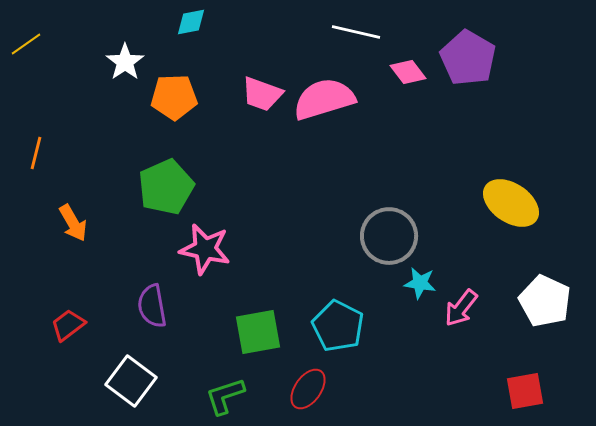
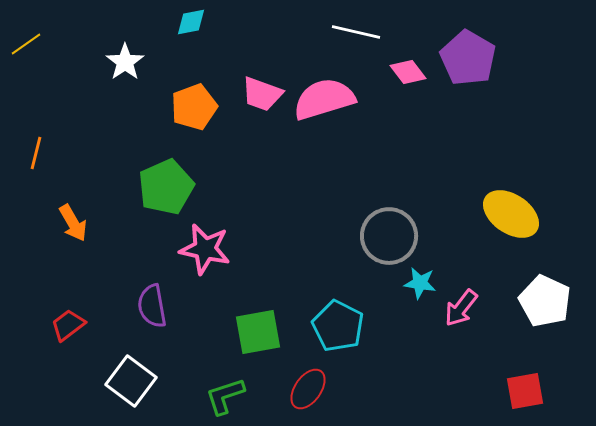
orange pentagon: moved 20 px right, 10 px down; rotated 18 degrees counterclockwise
yellow ellipse: moved 11 px down
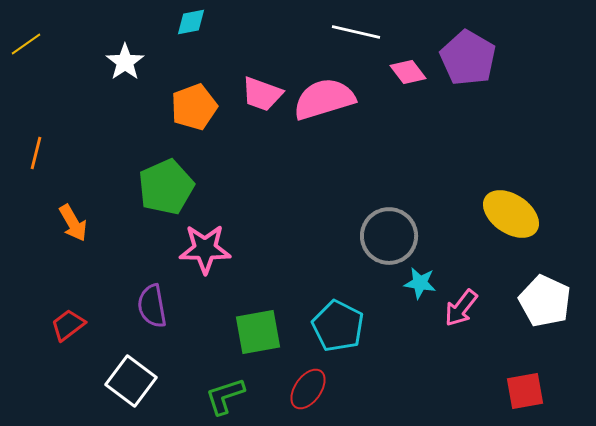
pink star: rotated 12 degrees counterclockwise
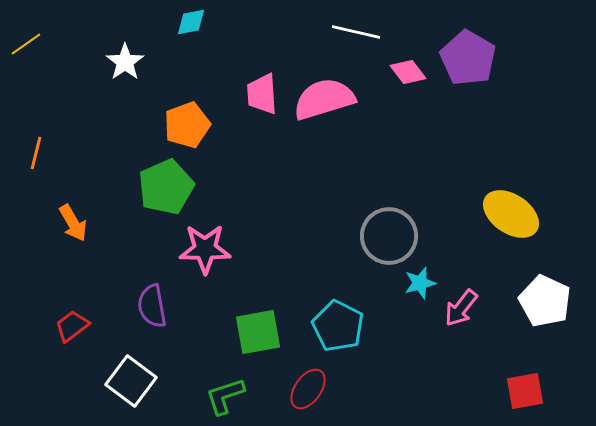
pink trapezoid: rotated 66 degrees clockwise
orange pentagon: moved 7 px left, 18 px down
cyan star: rotated 24 degrees counterclockwise
red trapezoid: moved 4 px right, 1 px down
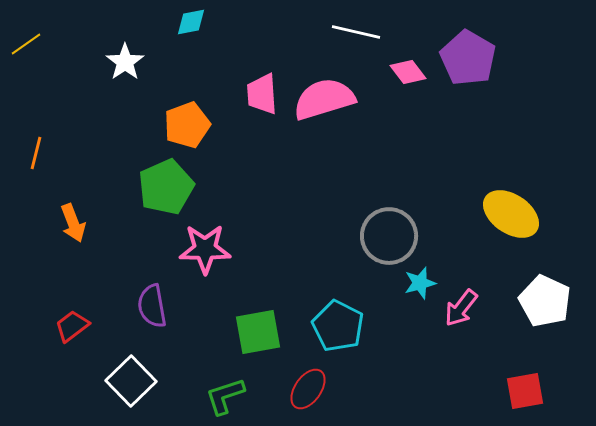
orange arrow: rotated 9 degrees clockwise
white square: rotated 9 degrees clockwise
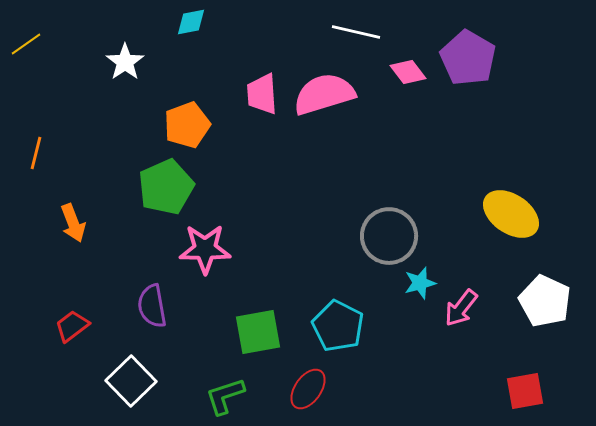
pink semicircle: moved 5 px up
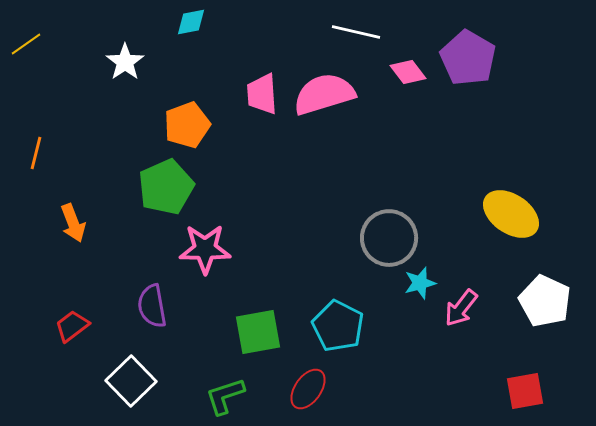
gray circle: moved 2 px down
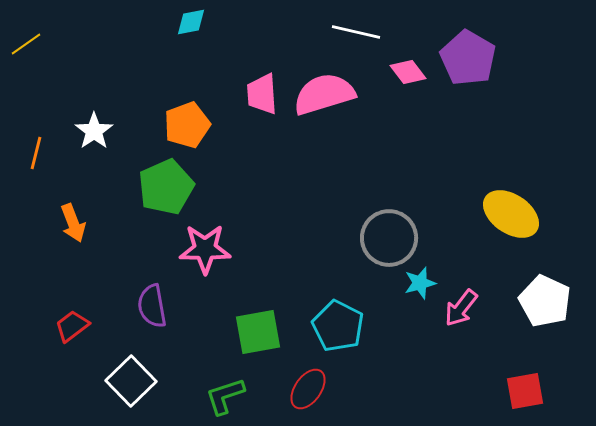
white star: moved 31 px left, 69 px down
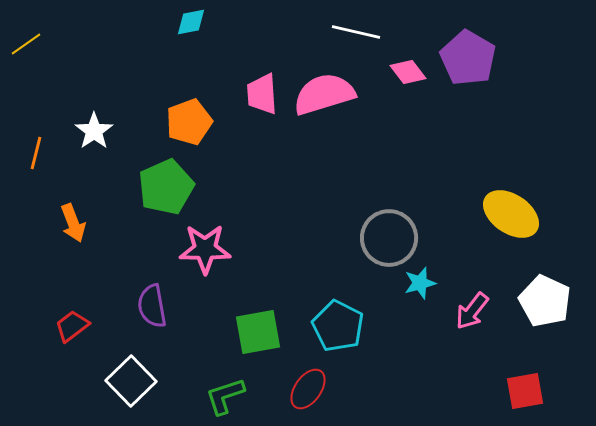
orange pentagon: moved 2 px right, 3 px up
pink arrow: moved 11 px right, 3 px down
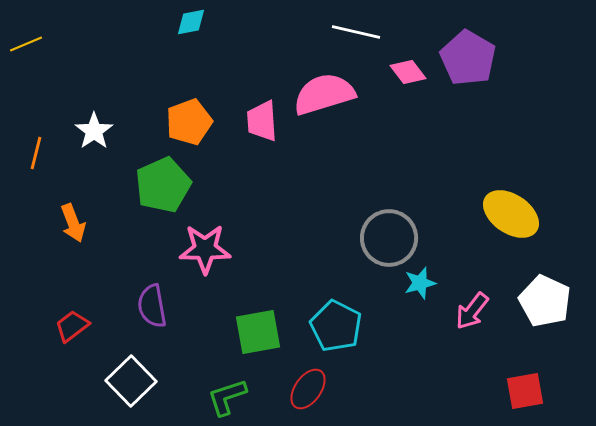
yellow line: rotated 12 degrees clockwise
pink trapezoid: moved 27 px down
green pentagon: moved 3 px left, 2 px up
cyan pentagon: moved 2 px left
green L-shape: moved 2 px right, 1 px down
